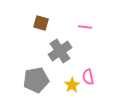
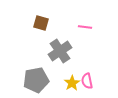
pink semicircle: moved 1 px left, 4 px down
yellow star: moved 2 px up
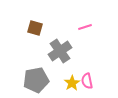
brown square: moved 6 px left, 5 px down
pink line: rotated 24 degrees counterclockwise
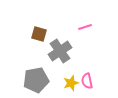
brown square: moved 4 px right, 6 px down
yellow star: moved 1 px left; rotated 14 degrees clockwise
